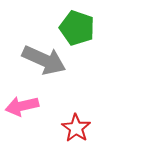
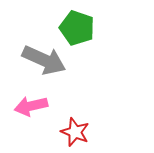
pink arrow: moved 9 px right
red star: moved 1 px left, 4 px down; rotated 12 degrees counterclockwise
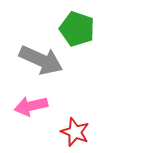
green pentagon: moved 1 px down
gray arrow: moved 3 px left
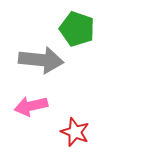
gray arrow: rotated 18 degrees counterclockwise
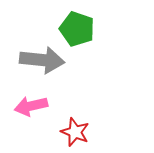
gray arrow: moved 1 px right
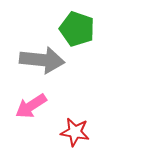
pink arrow: rotated 20 degrees counterclockwise
red star: rotated 12 degrees counterclockwise
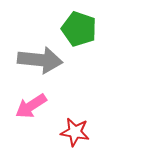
green pentagon: moved 2 px right
gray arrow: moved 2 px left
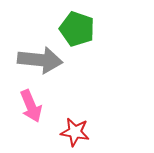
green pentagon: moved 2 px left
pink arrow: rotated 80 degrees counterclockwise
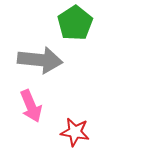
green pentagon: moved 2 px left, 6 px up; rotated 20 degrees clockwise
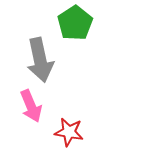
gray arrow: rotated 72 degrees clockwise
red star: moved 6 px left
